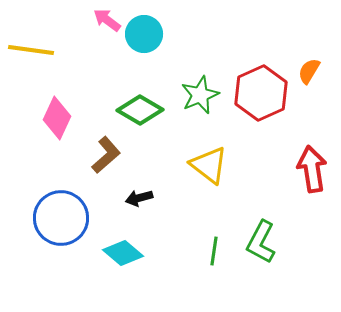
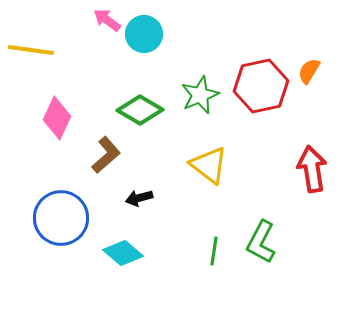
red hexagon: moved 7 px up; rotated 12 degrees clockwise
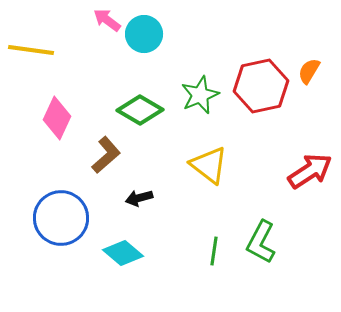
red arrow: moved 2 px left, 2 px down; rotated 66 degrees clockwise
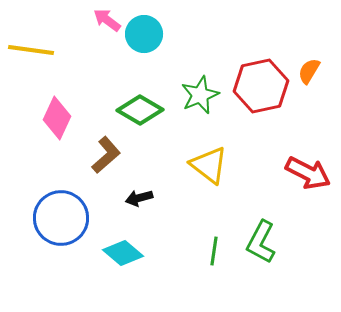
red arrow: moved 2 px left, 2 px down; rotated 60 degrees clockwise
